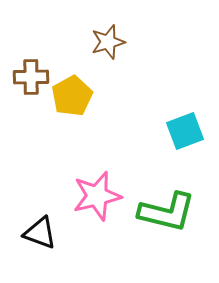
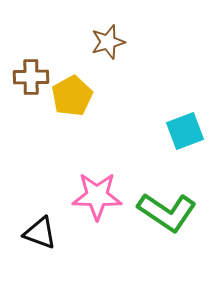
pink star: rotated 15 degrees clockwise
green L-shape: rotated 20 degrees clockwise
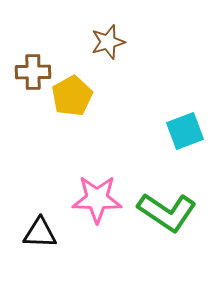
brown cross: moved 2 px right, 5 px up
pink star: moved 3 px down
black triangle: rotated 18 degrees counterclockwise
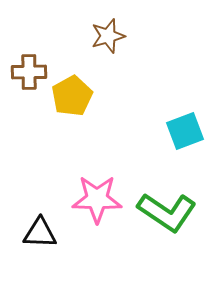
brown star: moved 6 px up
brown cross: moved 4 px left
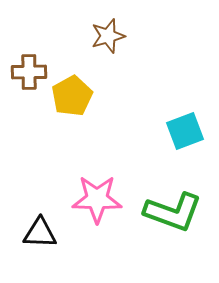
green L-shape: moved 6 px right; rotated 14 degrees counterclockwise
